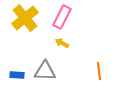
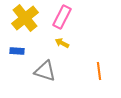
gray triangle: rotated 15 degrees clockwise
blue rectangle: moved 24 px up
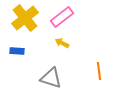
pink rectangle: rotated 25 degrees clockwise
gray triangle: moved 6 px right, 7 px down
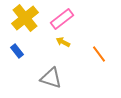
pink rectangle: moved 2 px down
yellow arrow: moved 1 px right, 1 px up
blue rectangle: rotated 48 degrees clockwise
orange line: moved 17 px up; rotated 30 degrees counterclockwise
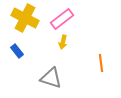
yellow cross: rotated 24 degrees counterclockwise
yellow arrow: rotated 104 degrees counterclockwise
orange line: moved 2 px right, 9 px down; rotated 30 degrees clockwise
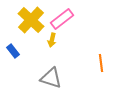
yellow cross: moved 6 px right, 2 px down; rotated 16 degrees clockwise
yellow arrow: moved 11 px left, 2 px up
blue rectangle: moved 4 px left
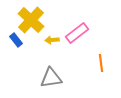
pink rectangle: moved 15 px right, 14 px down
yellow arrow: rotated 72 degrees clockwise
blue rectangle: moved 3 px right, 11 px up
gray triangle: rotated 25 degrees counterclockwise
